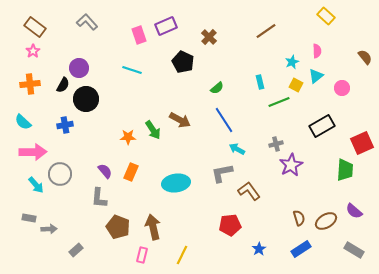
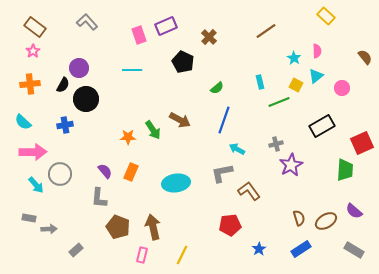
cyan star at (292, 62): moved 2 px right, 4 px up; rotated 16 degrees counterclockwise
cyan line at (132, 70): rotated 18 degrees counterclockwise
blue line at (224, 120): rotated 52 degrees clockwise
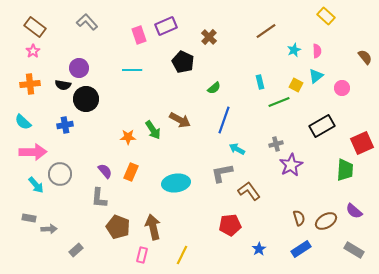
cyan star at (294, 58): moved 8 px up; rotated 16 degrees clockwise
black semicircle at (63, 85): rotated 70 degrees clockwise
green semicircle at (217, 88): moved 3 px left
